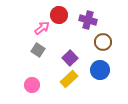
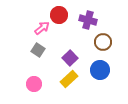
pink circle: moved 2 px right, 1 px up
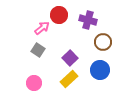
pink circle: moved 1 px up
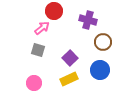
red circle: moved 5 px left, 4 px up
gray square: rotated 16 degrees counterclockwise
yellow rectangle: rotated 18 degrees clockwise
